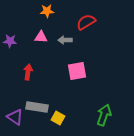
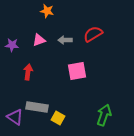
orange star: rotated 16 degrees clockwise
red semicircle: moved 7 px right, 12 px down
pink triangle: moved 2 px left, 3 px down; rotated 24 degrees counterclockwise
purple star: moved 2 px right, 4 px down
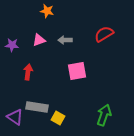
red semicircle: moved 11 px right
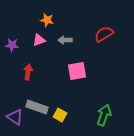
orange star: moved 9 px down
gray rectangle: rotated 10 degrees clockwise
yellow square: moved 2 px right, 3 px up
